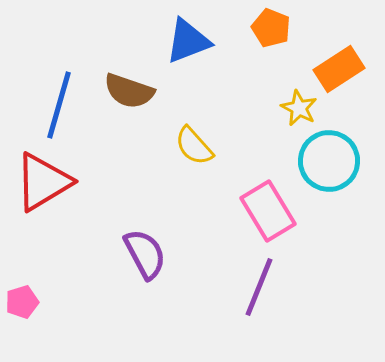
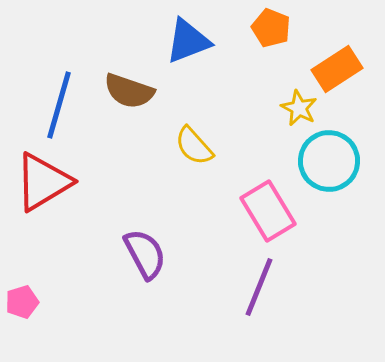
orange rectangle: moved 2 px left
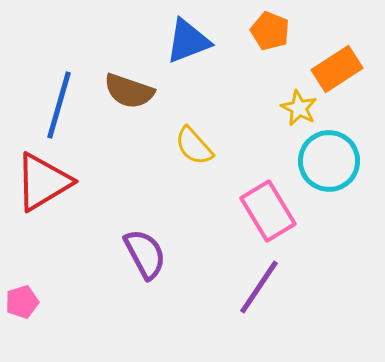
orange pentagon: moved 1 px left, 3 px down
purple line: rotated 12 degrees clockwise
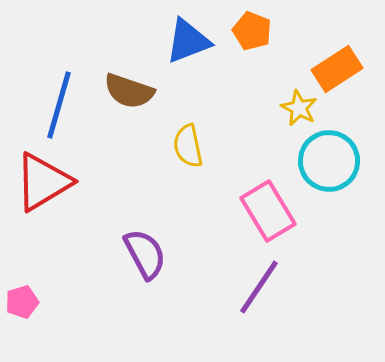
orange pentagon: moved 18 px left
yellow semicircle: moved 6 px left; rotated 30 degrees clockwise
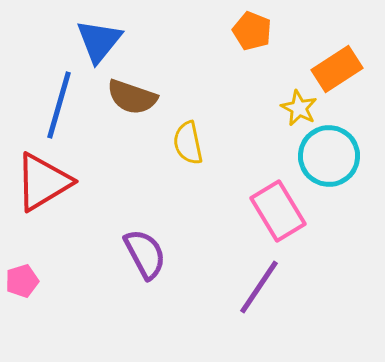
blue triangle: moved 89 px left; rotated 30 degrees counterclockwise
brown semicircle: moved 3 px right, 6 px down
yellow semicircle: moved 3 px up
cyan circle: moved 5 px up
pink rectangle: moved 10 px right
pink pentagon: moved 21 px up
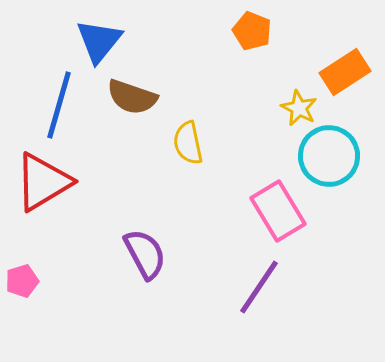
orange rectangle: moved 8 px right, 3 px down
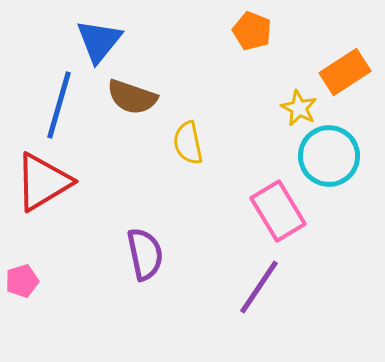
purple semicircle: rotated 16 degrees clockwise
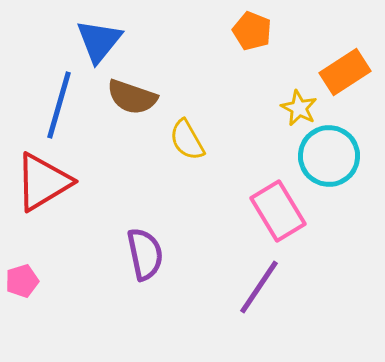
yellow semicircle: moved 1 px left, 3 px up; rotated 18 degrees counterclockwise
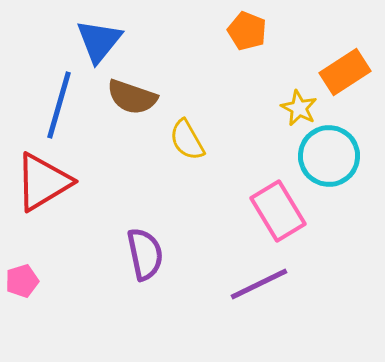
orange pentagon: moved 5 px left
purple line: moved 3 px up; rotated 30 degrees clockwise
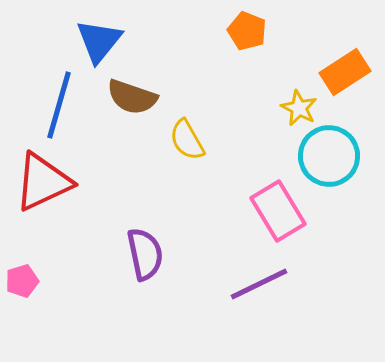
red triangle: rotated 6 degrees clockwise
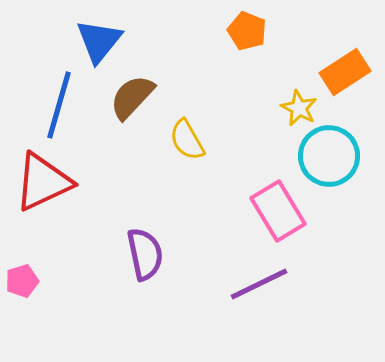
brown semicircle: rotated 114 degrees clockwise
